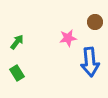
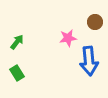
blue arrow: moved 1 px left, 1 px up
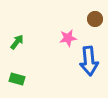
brown circle: moved 3 px up
green rectangle: moved 6 px down; rotated 42 degrees counterclockwise
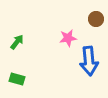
brown circle: moved 1 px right
